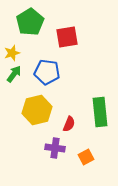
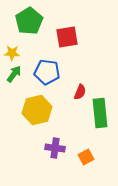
green pentagon: moved 1 px left, 1 px up
yellow star: rotated 21 degrees clockwise
green rectangle: moved 1 px down
red semicircle: moved 11 px right, 32 px up
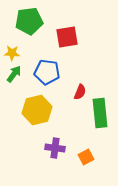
green pentagon: rotated 24 degrees clockwise
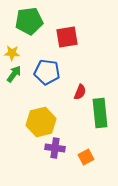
yellow hexagon: moved 4 px right, 12 px down
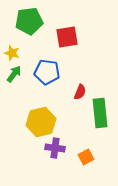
yellow star: rotated 14 degrees clockwise
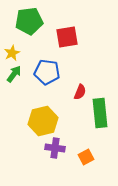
yellow star: rotated 28 degrees clockwise
yellow hexagon: moved 2 px right, 1 px up
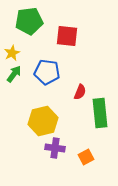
red square: moved 1 px up; rotated 15 degrees clockwise
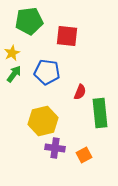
orange square: moved 2 px left, 2 px up
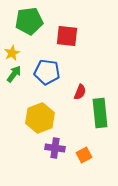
yellow hexagon: moved 3 px left, 3 px up; rotated 8 degrees counterclockwise
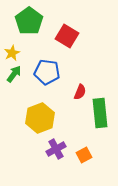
green pentagon: rotated 28 degrees counterclockwise
red square: rotated 25 degrees clockwise
purple cross: moved 1 px right, 1 px down; rotated 36 degrees counterclockwise
